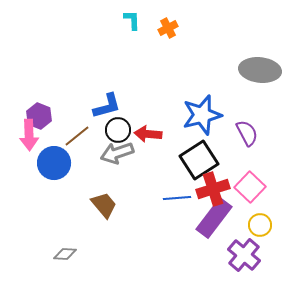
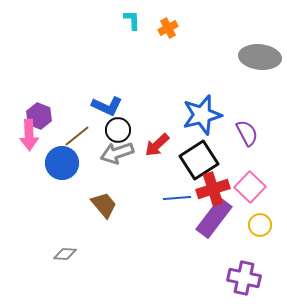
gray ellipse: moved 13 px up
blue L-shape: rotated 40 degrees clockwise
red arrow: moved 9 px right, 11 px down; rotated 48 degrees counterclockwise
blue circle: moved 8 px right
purple cross: moved 23 px down; rotated 28 degrees counterclockwise
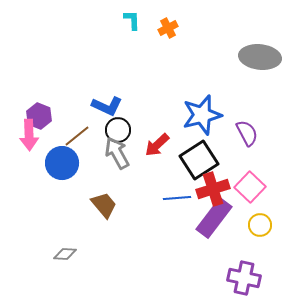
gray arrow: rotated 80 degrees clockwise
